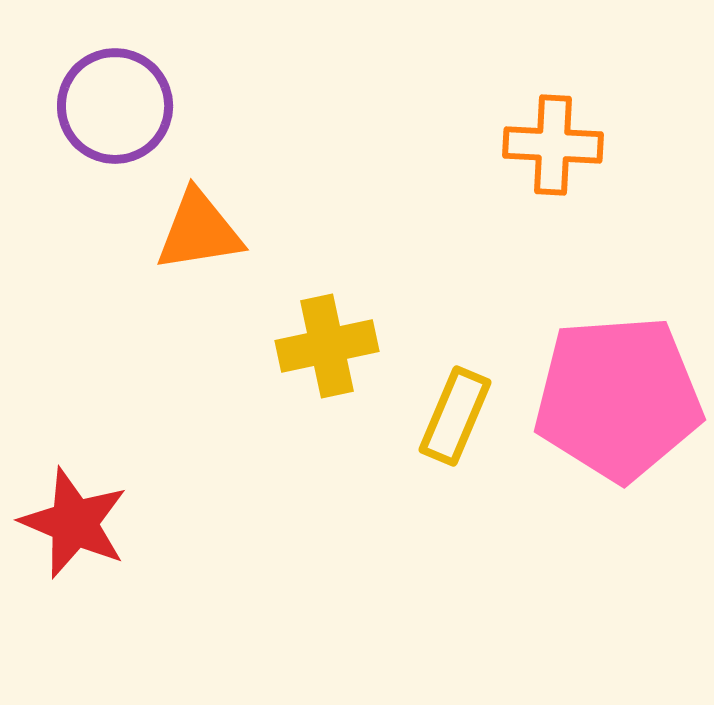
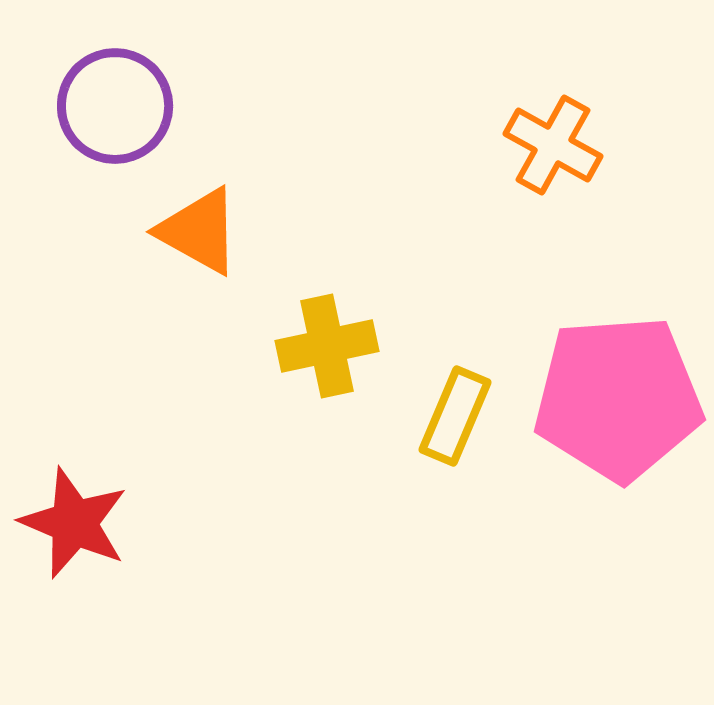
orange cross: rotated 26 degrees clockwise
orange triangle: rotated 38 degrees clockwise
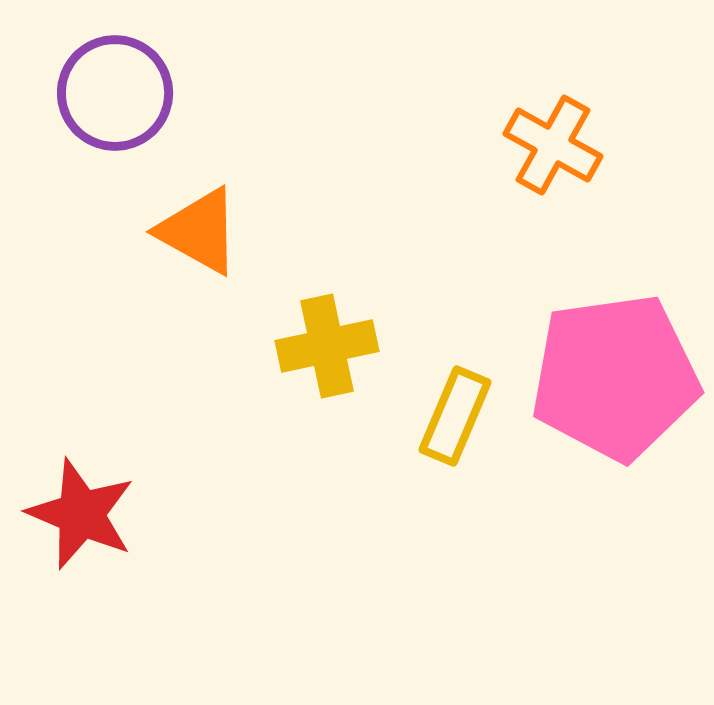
purple circle: moved 13 px up
pink pentagon: moved 3 px left, 21 px up; rotated 4 degrees counterclockwise
red star: moved 7 px right, 9 px up
